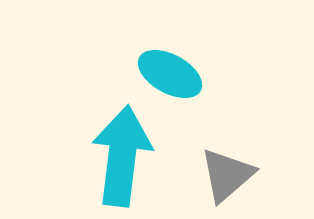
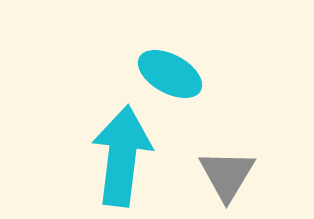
gray triangle: rotated 18 degrees counterclockwise
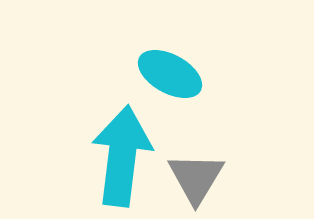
gray triangle: moved 31 px left, 3 px down
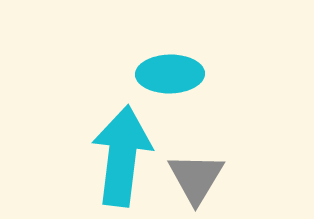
cyan ellipse: rotated 30 degrees counterclockwise
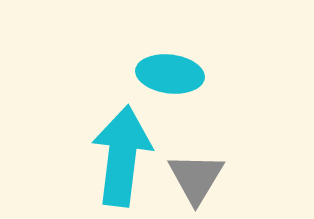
cyan ellipse: rotated 8 degrees clockwise
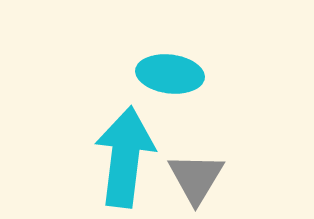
cyan arrow: moved 3 px right, 1 px down
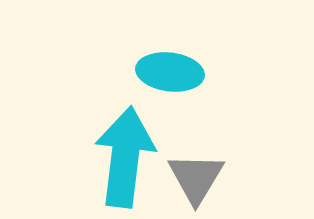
cyan ellipse: moved 2 px up
